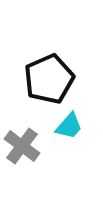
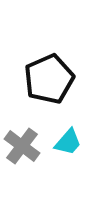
cyan trapezoid: moved 1 px left, 16 px down
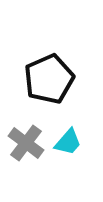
gray cross: moved 4 px right, 3 px up
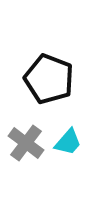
black pentagon: rotated 27 degrees counterclockwise
